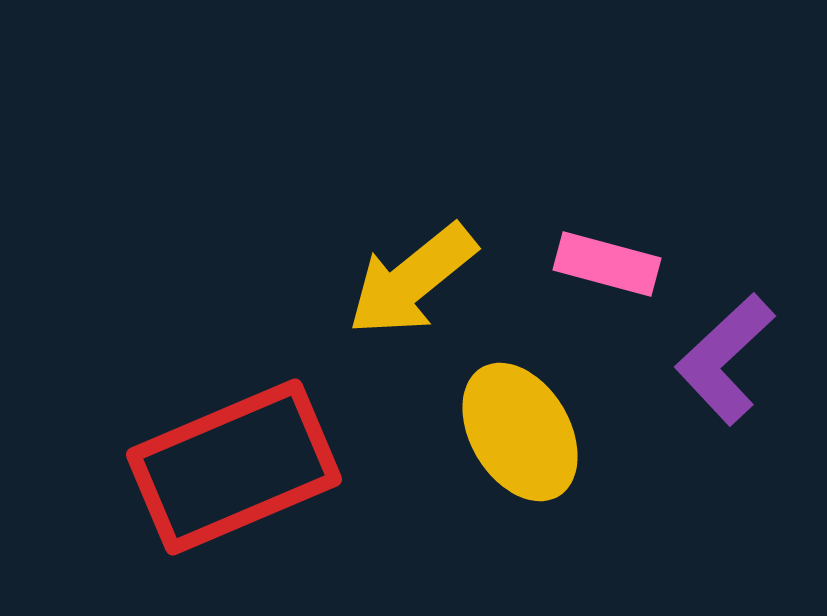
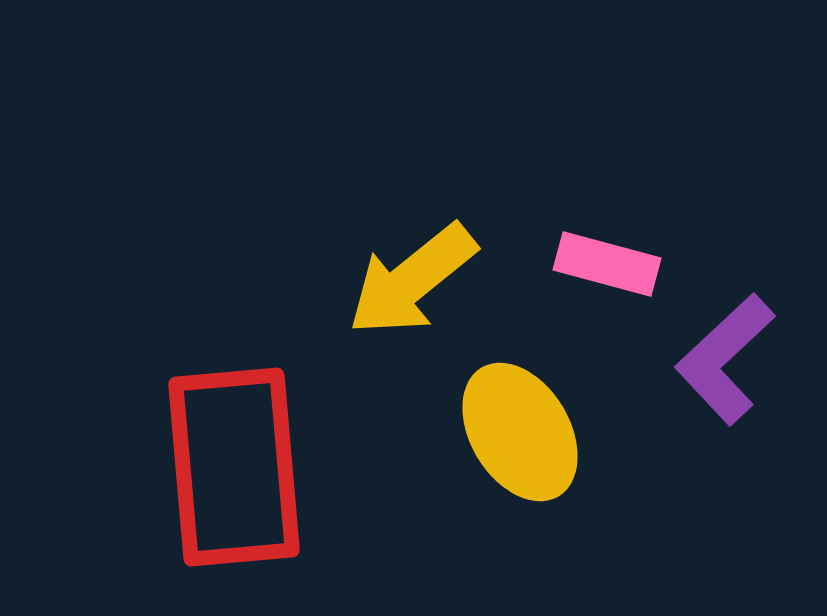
red rectangle: rotated 72 degrees counterclockwise
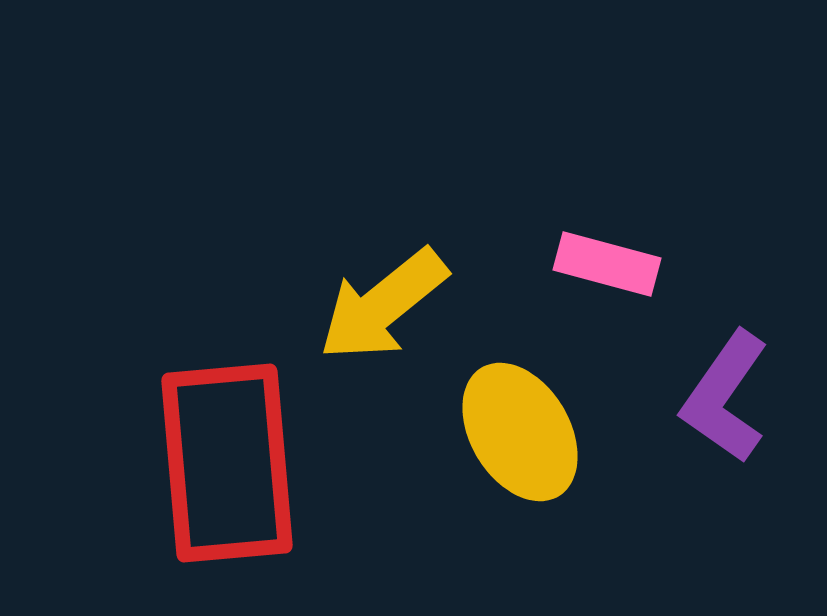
yellow arrow: moved 29 px left, 25 px down
purple L-shape: moved 38 px down; rotated 12 degrees counterclockwise
red rectangle: moved 7 px left, 4 px up
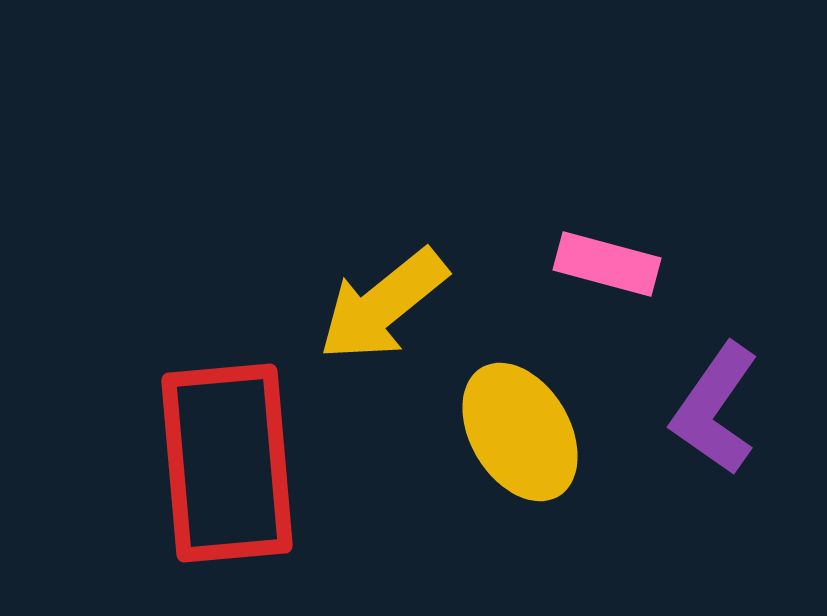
purple L-shape: moved 10 px left, 12 px down
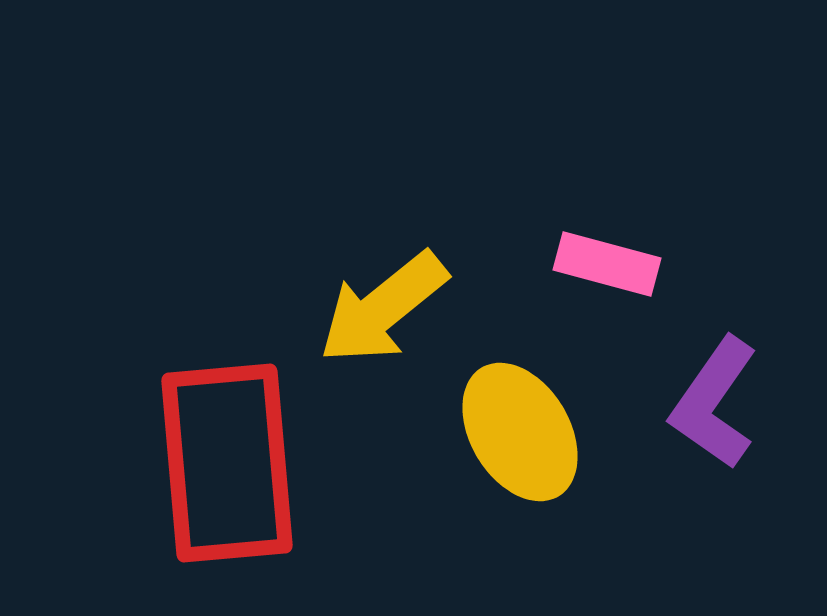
yellow arrow: moved 3 px down
purple L-shape: moved 1 px left, 6 px up
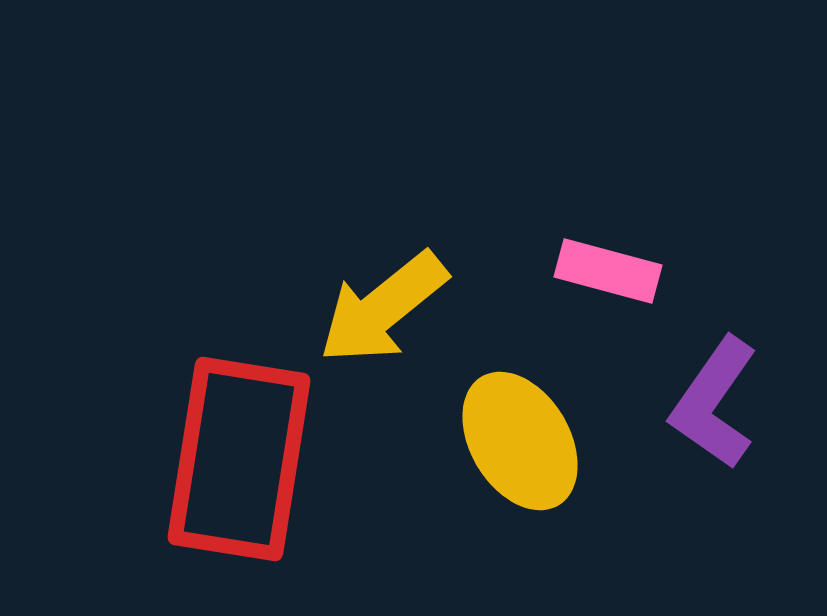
pink rectangle: moved 1 px right, 7 px down
yellow ellipse: moved 9 px down
red rectangle: moved 12 px right, 4 px up; rotated 14 degrees clockwise
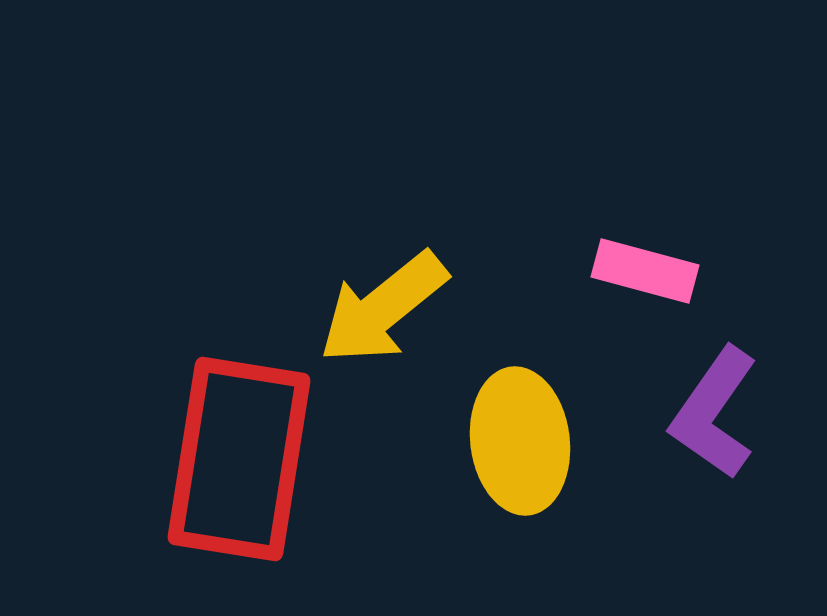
pink rectangle: moved 37 px right
purple L-shape: moved 10 px down
yellow ellipse: rotated 24 degrees clockwise
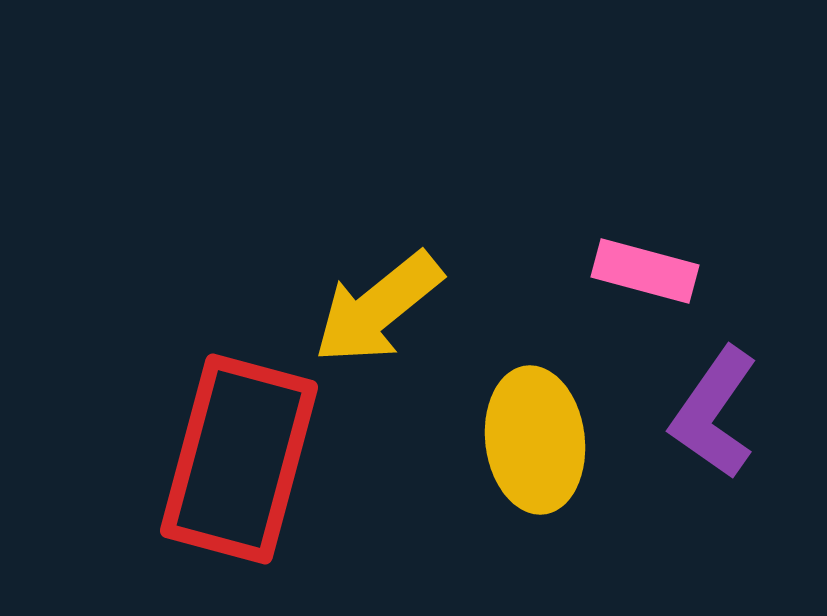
yellow arrow: moved 5 px left
yellow ellipse: moved 15 px right, 1 px up
red rectangle: rotated 6 degrees clockwise
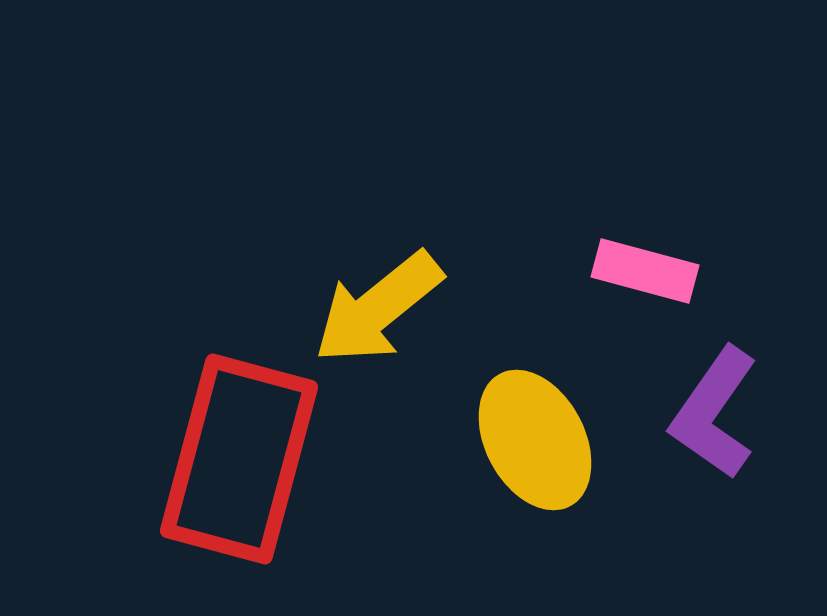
yellow ellipse: rotated 21 degrees counterclockwise
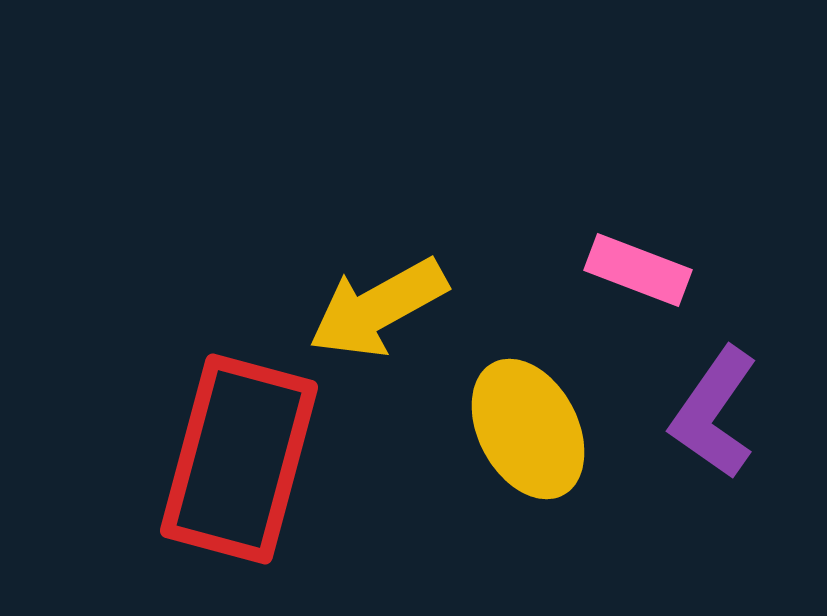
pink rectangle: moved 7 px left, 1 px up; rotated 6 degrees clockwise
yellow arrow: rotated 10 degrees clockwise
yellow ellipse: moved 7 px left, 11 px up
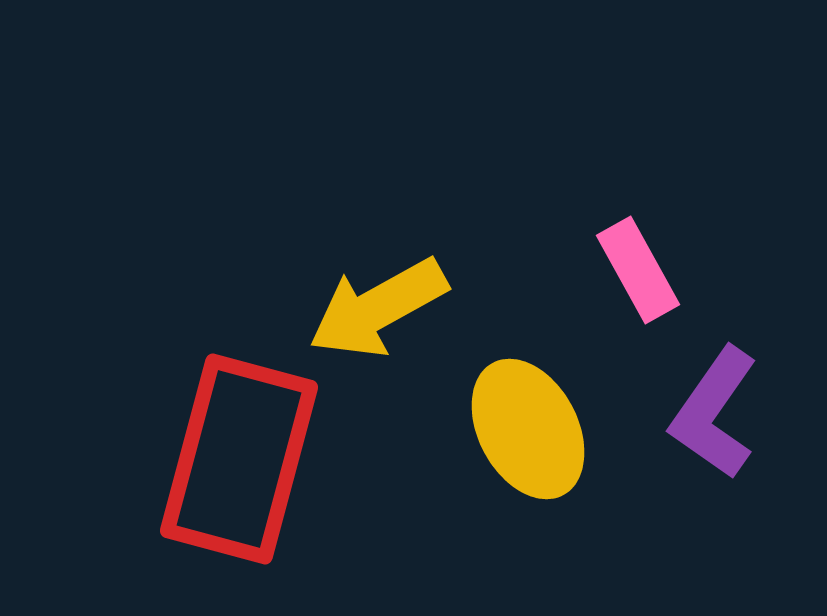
pink rectangle: rotated 40 degrees clockwise
